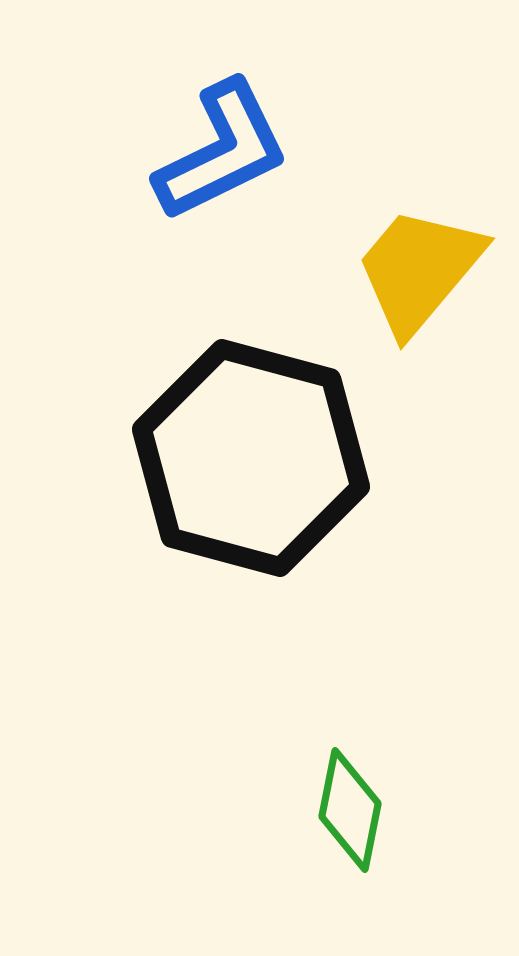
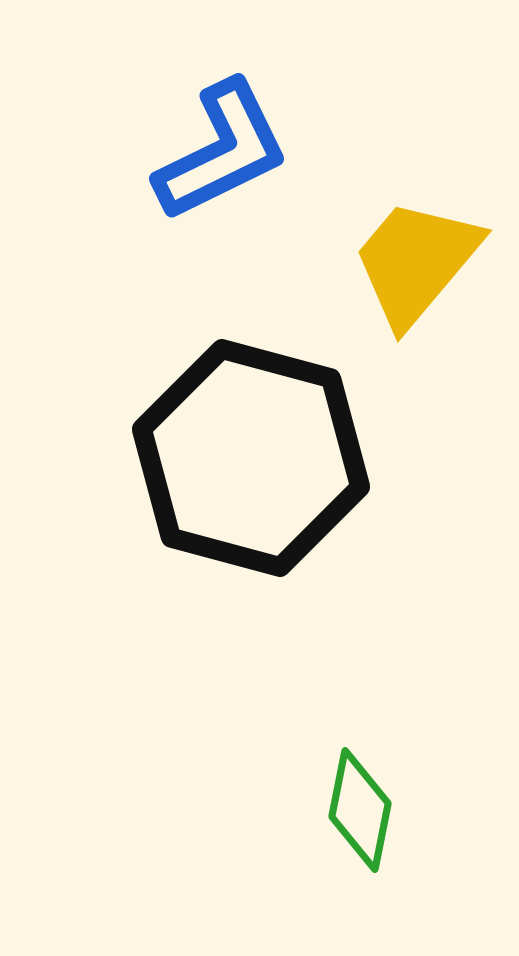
yellow trapezoid: moved 3 px left, 8 px up
green diamond: moved 10 px right
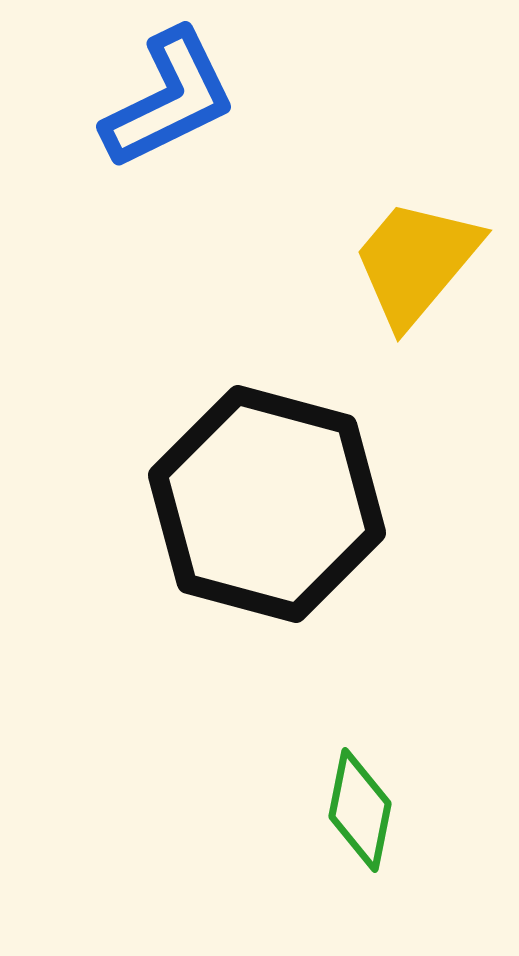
blue L-shape: moved 53 px left, 52 px up
black hexagon: moved 16 px right, 46 px down
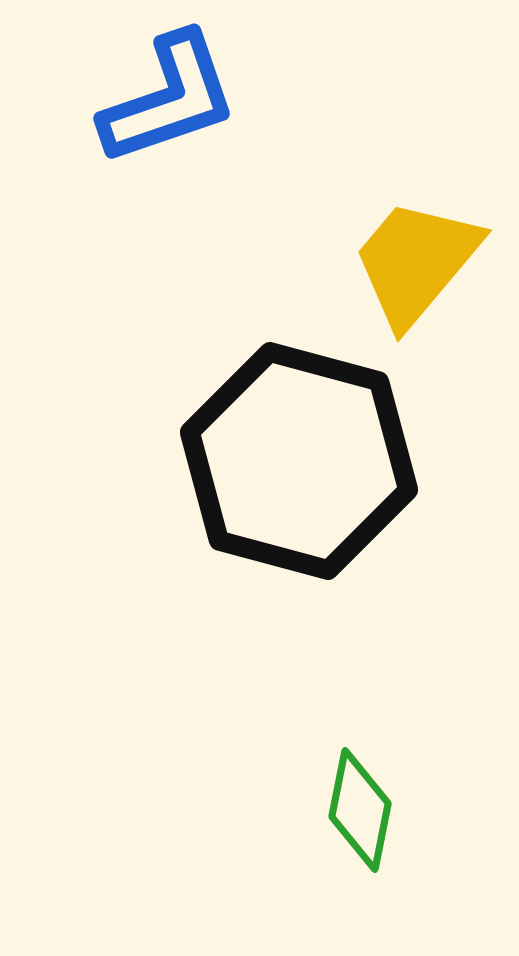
blue L-shape: rotated 7 degrees clockwise
black hexagon: moved 32 px right, 43 px up
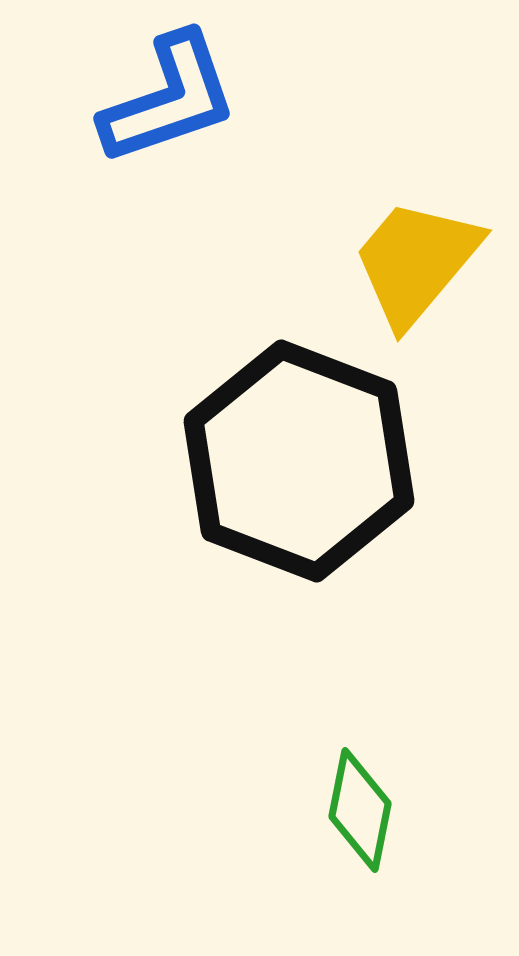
black hexagon: rotated 6 degrees clockwise
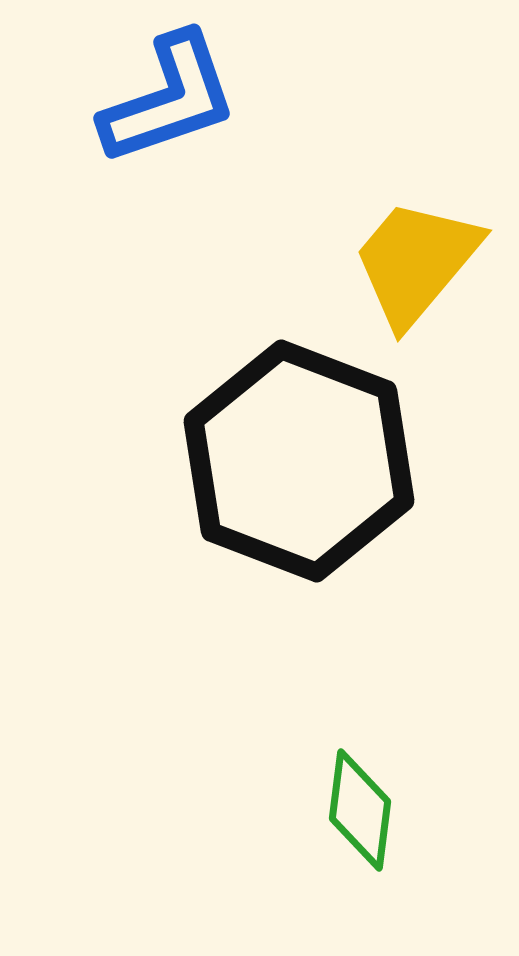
green diamond: rotated 4 degrees counterclockwise
